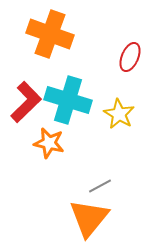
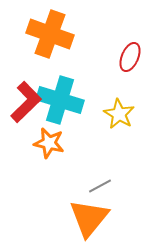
cyan cross: moved 8 px left
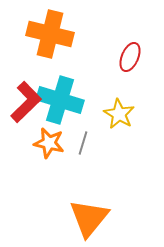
orange cross: rotated 6 degrees counterclockwise
gray line: moved 17 px left, 43 px up; rotated 45 degrees counterclockwise
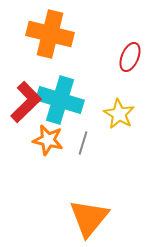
orange star: moved 1 px left, 3 px up
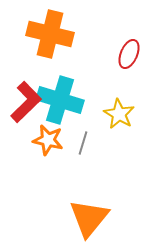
red ellipse: moved 1 px left, 3 px up
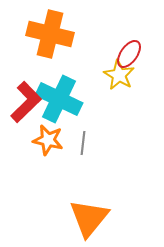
red ellipse: rotated 12 degrees clockwise
cyan cross: moved 1 px left, 1 px up; rotated 9 degrees clockwise
yellow star: moved 39 px up
gray line: rotated 10 degrees counterclockwise
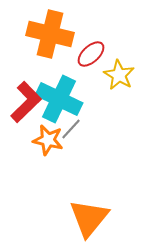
red ellipse: moved 38 px left; rotated 12 degrees clockwise
gray line: moved 12 px left, 14 px up; rotated 35 degrees clockwise
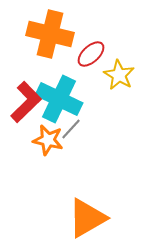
orange triangle: moved 2 px left; rotated 21 degrees clockwise
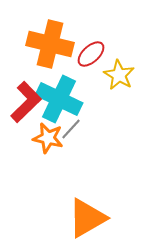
orange cross: moved 10 px down
orange star: moved 2 px up
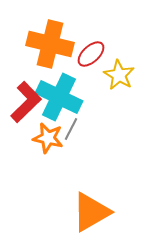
cyan cross: moved 2 px up
gray line: rotated 15 degrees counterclockwise
orange triangle: moved 4 px right, 6 px up
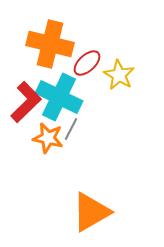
red ellipse: moved 4 px left, 9 px down
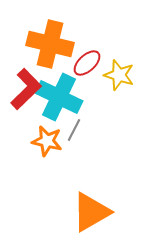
yellow star: rotated 12 degrees counterclockwise
red L-shape: moved 13 px up
gray line: moved 3 px right, 1 px down
orange star: moved 1 px left, 3 px down
